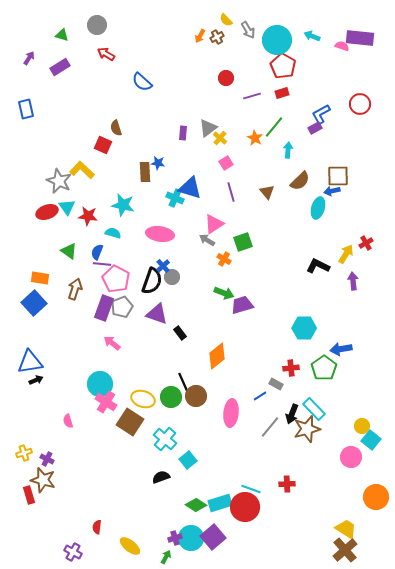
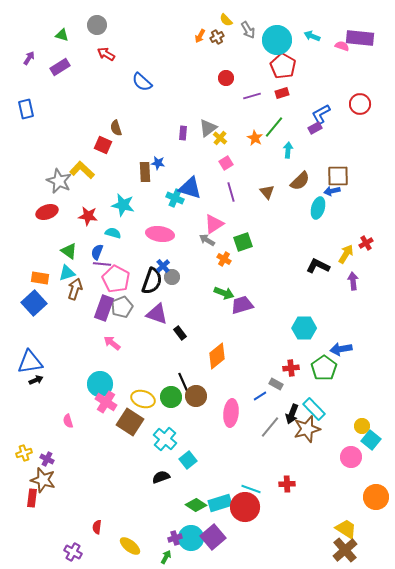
cyan triangle at (67, 207): moved 66 px down; rotated 48 degrees clockwise
red rectangle at (29, 495): moved 3 px right, 3 px down; rotated 24 degrees clockwise
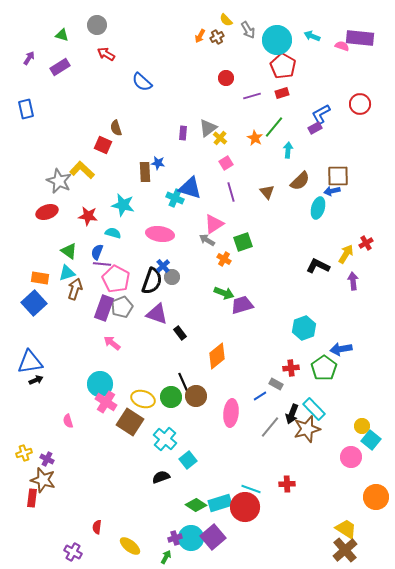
cyan hexagon at (304, 328): rotated 20 degrees counterclockwise
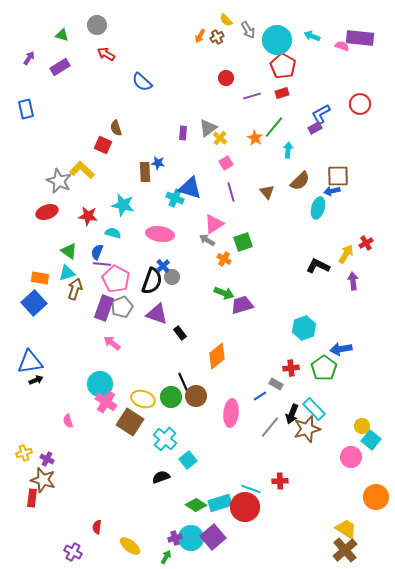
red cross at (287, 484): moved 7 px left, 3 px up
